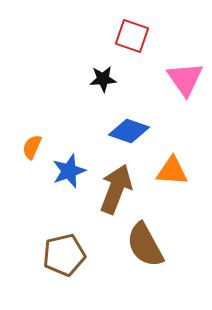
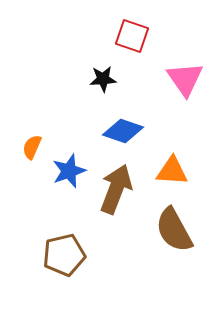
blue diamond: moved 6 px left
brown semicircle: moved 29 px right, 15 px up
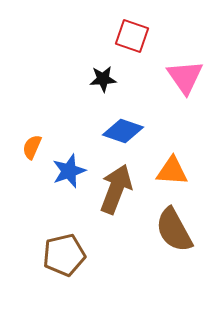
pink triangle: moved 2 px up
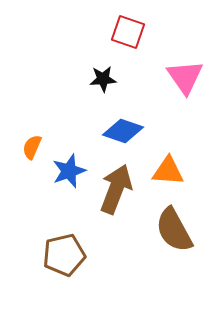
red square: moved 4 px left, 4 px up
orange triangle: moved 4 px left
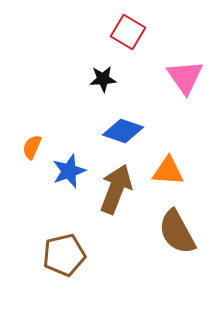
red square: rotated 12 degrees clockwise
brown semicircle: moved 3 px right, 2 px down
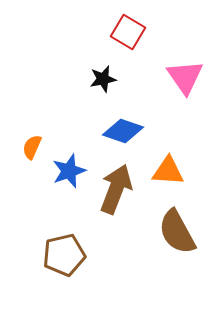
black star: rotated 8 degrees counterclockwise
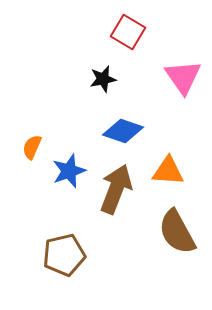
pink triangle: moved 2 px left
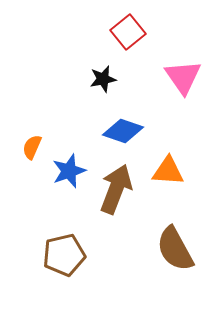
red square: rotated 20 degrees clockwise
brown semicircle: moved 2 px left, 17 px down
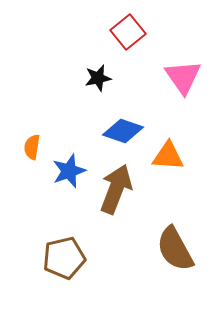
black star: moved 5 px left, 1 px up
orange semicircle: rotated 15 degrees counterclockwise
orange triangle: moved 15 px up
brown pentagon: moved 3 px down
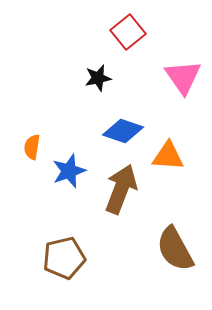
brown arrow: moved 5 px right
